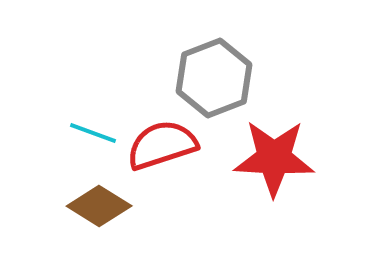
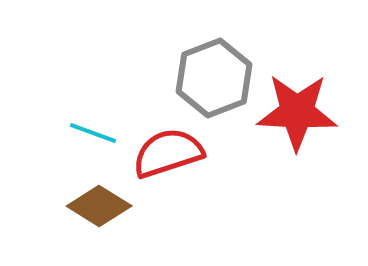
red semicircle: moved 6 px right, 8 px down
red star: moved 23 px right, 46 px up
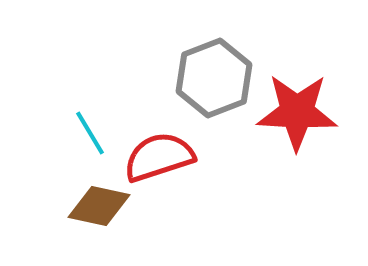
cyan line: moved 3 px left; rotated 39 degrees clockwise
red semicircle: moved 9 px left, 4 px down
brown diamond: rotated 20 degrees counterclockwise
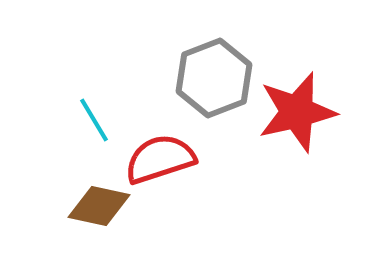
red star: rotated 16 degrees counterclockwise
cyan line: moved 4 px right, 13 px up
red semicircle: moved 1 px right, 2 px down
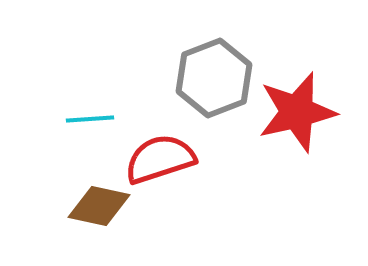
cyan line: moved 4 px left, 1 px up; rotated 63 degrees counterclockwise
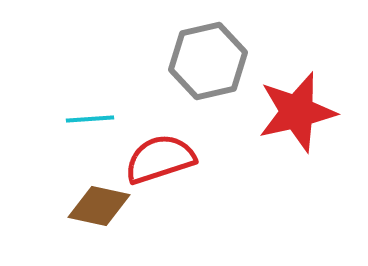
gray hexagon: moved 6 px left, 17 px up; rotated 8 degrees clockwise
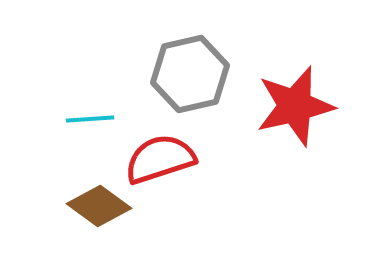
gray hexagon: moved 18 px left, 13 px down
red star: moved 2 px left, 6 px up
brown diamond: rotated 24 degrees clockwise
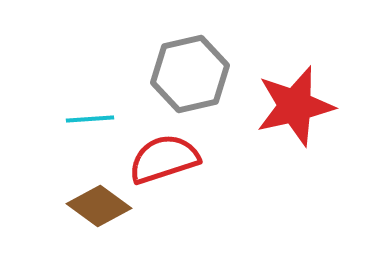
red semicircle: moved 4 px right
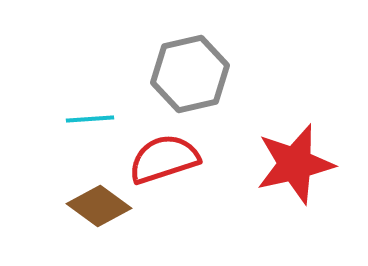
red star: moved 58 px down
